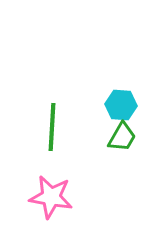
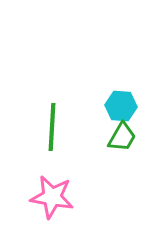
cyan hexagon: moved 1 px down
pink star: moved 1 px right
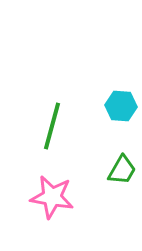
green line: moved 1 px up; rotated 12 degrees clockwise
green trapezoid: moved 33 px down
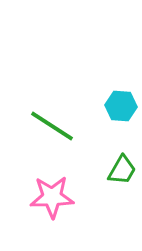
green line: rotated 72 degrees counterclockwise
pink star: rotated 12 degrees counterclockwise
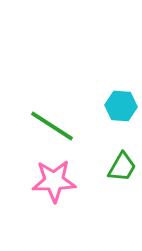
green trapezoid: moved 3 px up
pink star: moved 2 px right, 16 px up
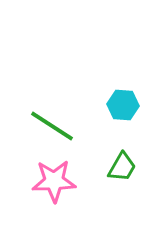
cyan hexagon: moved 2 px right, 1 px up
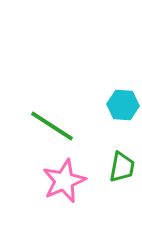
green trapezoid: rotated 20 degrees counterclockwise
pink star: moved 10 px right; rotated 21 degrees counterclockwise
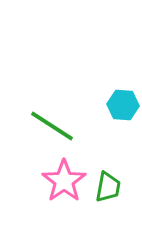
green trapezoid: moved 14 px left, 20 px down
pink star: rotated 12 degrees counterclockwise
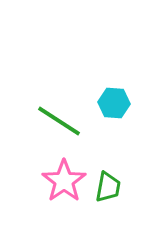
cyan hexagon: moved 9 px left, 2 px up
green line: moved 7 px right, 5 px up
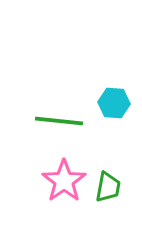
green line: rotated 27 degrees counterclockwise
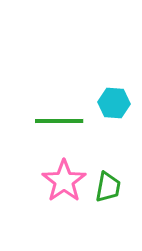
green line: rotated 6 degrees counterclockwise
